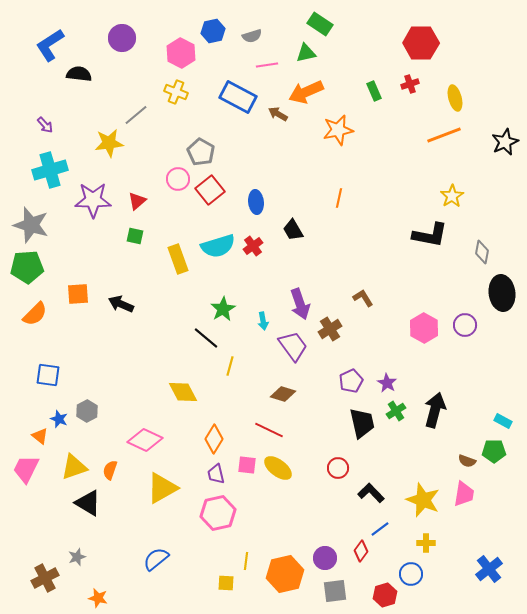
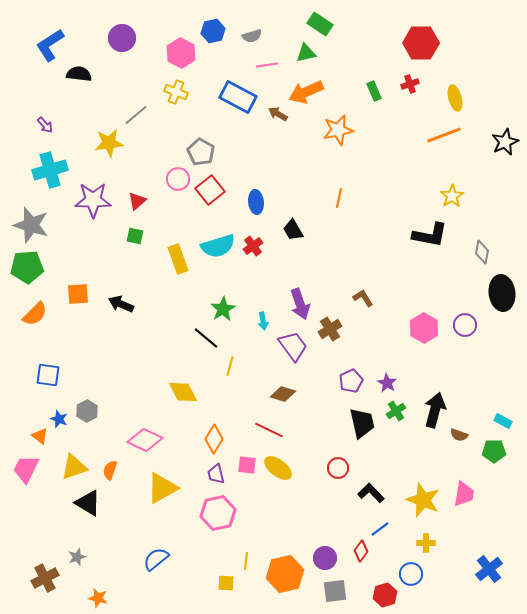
brown semicircle at (467, 461): moved 8 px left, 26 px up
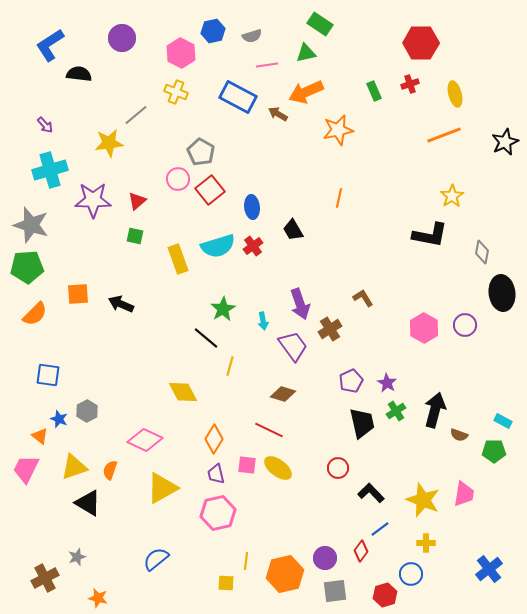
yellow ellipse at (455, 98): moved 4 px up
blue ellipse at (256, 202): moved 4 px left, 5 px down
